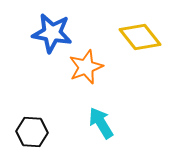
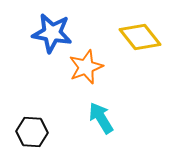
cyan arrow: moved 5 px up
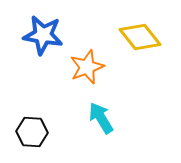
blue star: moved 9 px left, 2 px down
orange star: moved 1 px right
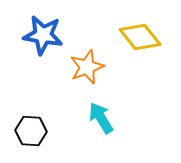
black hexagon: moved 1 px left, 1 px up
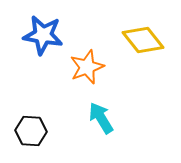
yellow diamond: moved 3 px right, 3 px down
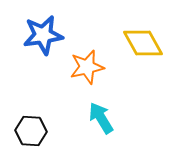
blue star: rotated 18 degrees counterclockwise
yellow diamond: moved 3 px down; rotated 9 degrees clockwise
orange star: rotated 8 degrees clockwise
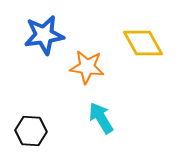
blue star: moved 1 px right
orange star: rotated 20 degrees clockwise
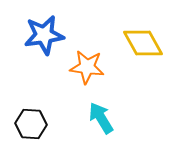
black hexagon: moved 7 px up
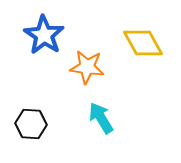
blue star: rotated 30 degrees counterclockwise
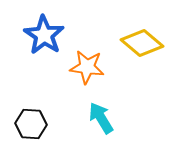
yellow diamond: moved 1 px left; rotated 21 degrees counterclockwise
